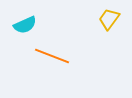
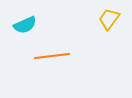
orange line: rotated 28 degrees counterclockwise
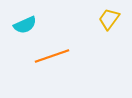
orange line: rotated 12 degrees counterclockwise
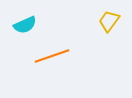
yellow trapezoid: moved 2 px down
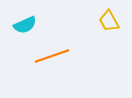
yellow trapezoid: rotated 65 degrees counterclockwise
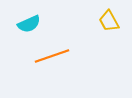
cyan semicircle: moved 4 px right, 1 px up
